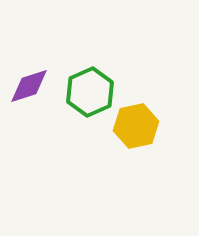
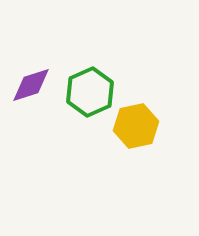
purple diamond: moved 2 px right, 1 px up
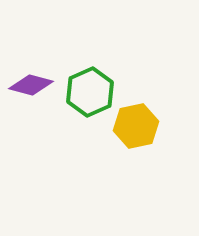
purple diamond: rotated 33 degrees clockwise
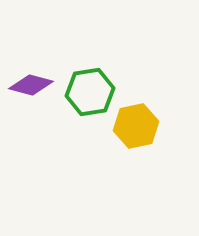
green hexagon: rotated 15 degrees clockwise
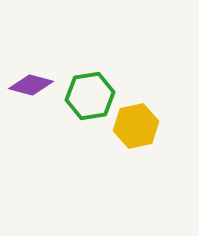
green hexagon: moved 4 px down
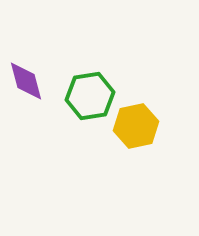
purple diamond: moved 5 px left, 4 px up; rotated 60 degrees clockwise
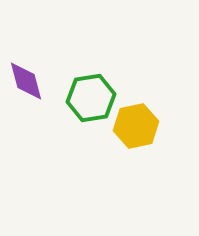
green hexagon: moved 1 px right, 2 px down
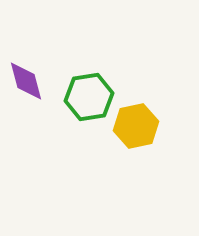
green hexagon: moved 2 px left, 1 px up
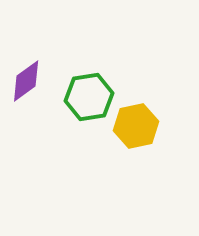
purple diamond: rotated 69 degrees clockwise
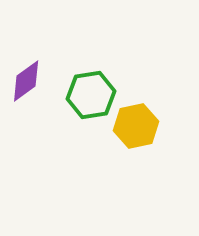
green hexagon: moved 2 px right, 2 px up
